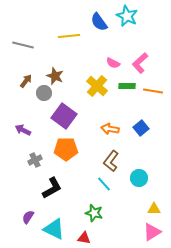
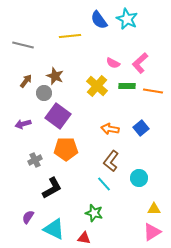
cyan star: moved 3 px down
blue semicircle: moved 2 px up
yellow line: moved 1 px right
purple square: moved 6 px left
purple arrow: moved 6 px up; rotated 42 degrees counterclockwise
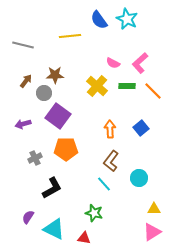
brown star: moved 1 px up; rotated 24 degrees counterclockwise
orange line: rotated 36 degrees clockwise
orange arrow: rotated 78 degrees clockwise
gray cross: moved 2 px up
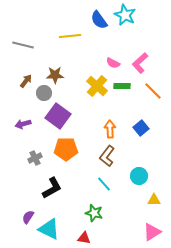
cyan star: moved 2 px left, 4 px up
green rectangle: moved 5 px left
brown L-shape: moved 4 px left, 5 px up
cyan circle: moved 2 px up
yellow triangle: moved 9 px up
cyan triangle: moved 5 px left
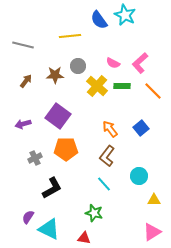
gray circle: moved 34 px right, 27 px up
orange arrow: rotated 36 degrees counterclockwise
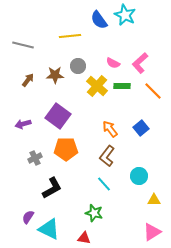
brown arrow: moved 2 px right, 1 px up
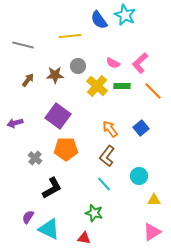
purple arrow: moved 8 px left, 1 px up
gray cross: rotated 24 degrees counterclockwise
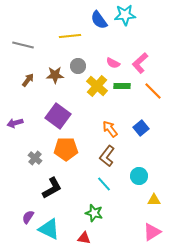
cyan star: rotated 30 degrees counterclockwise
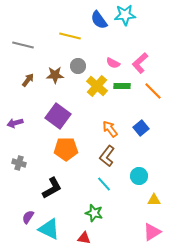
yellow line: rotated 20 degrees clockwise
gray cross: moved 16 px left, 5 px down; rotated 24 degrees counterclockwise
